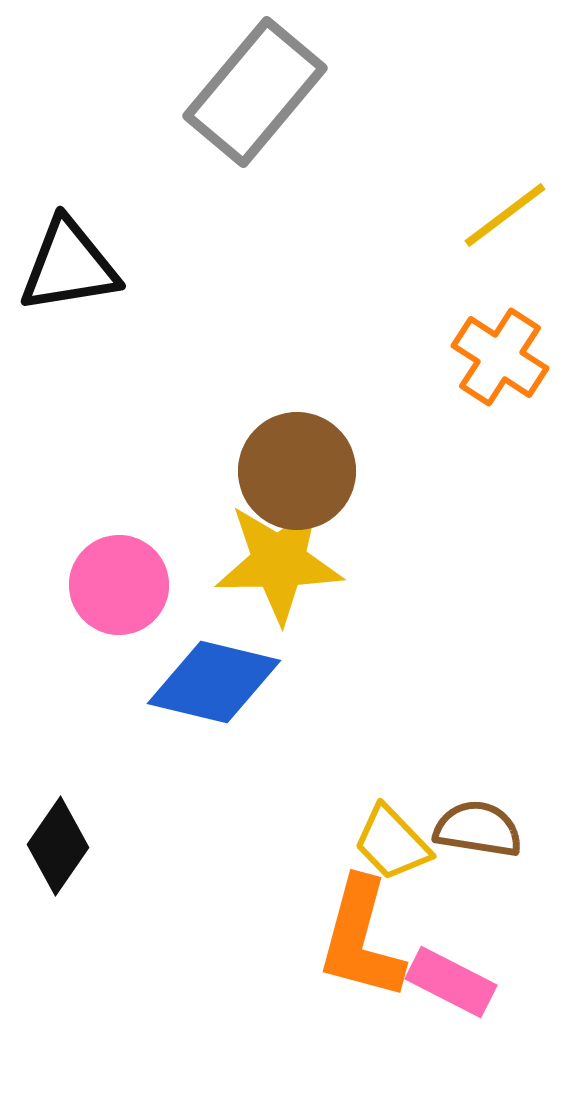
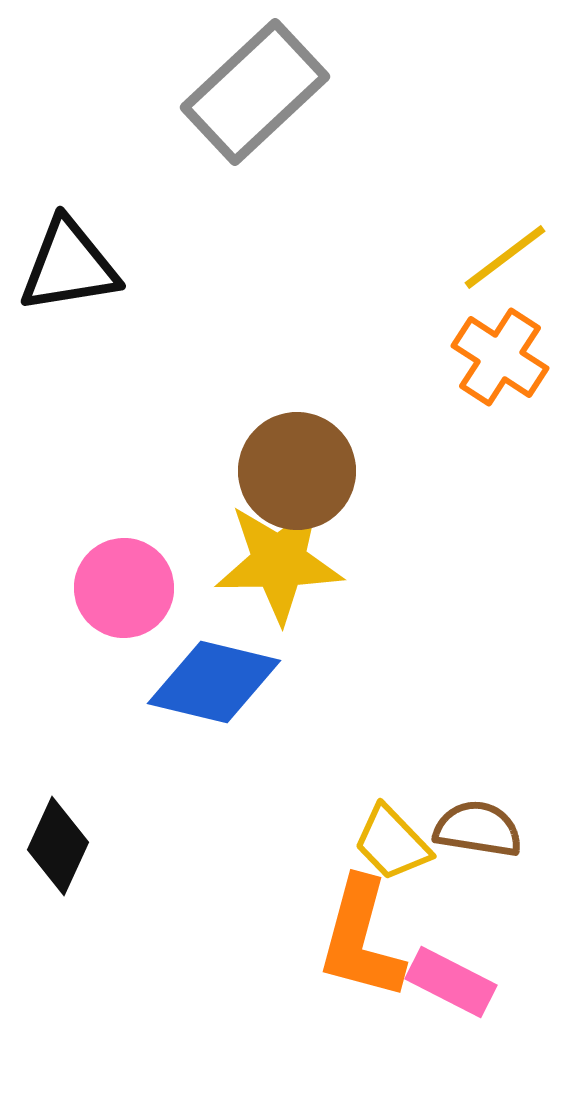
gray rectangle: rotated 7 degrees clockwise
yellow line: moved 42 px down
pink circle: moved 5 px right, 3 px down
black diamond: rotated 10 degrees counterclockwise
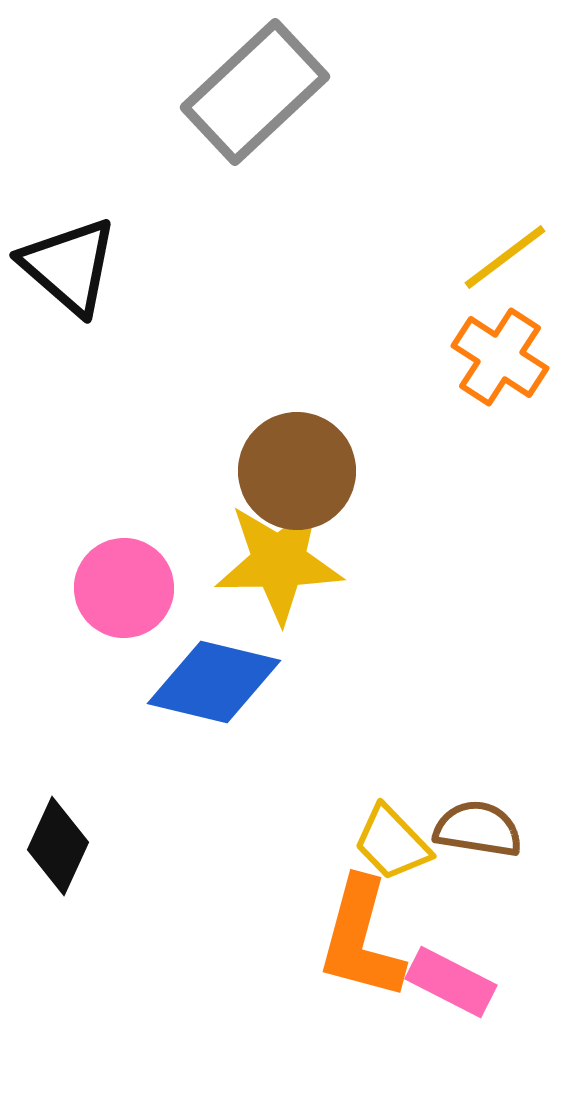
black triangle: rotated 50 degrees clockwise
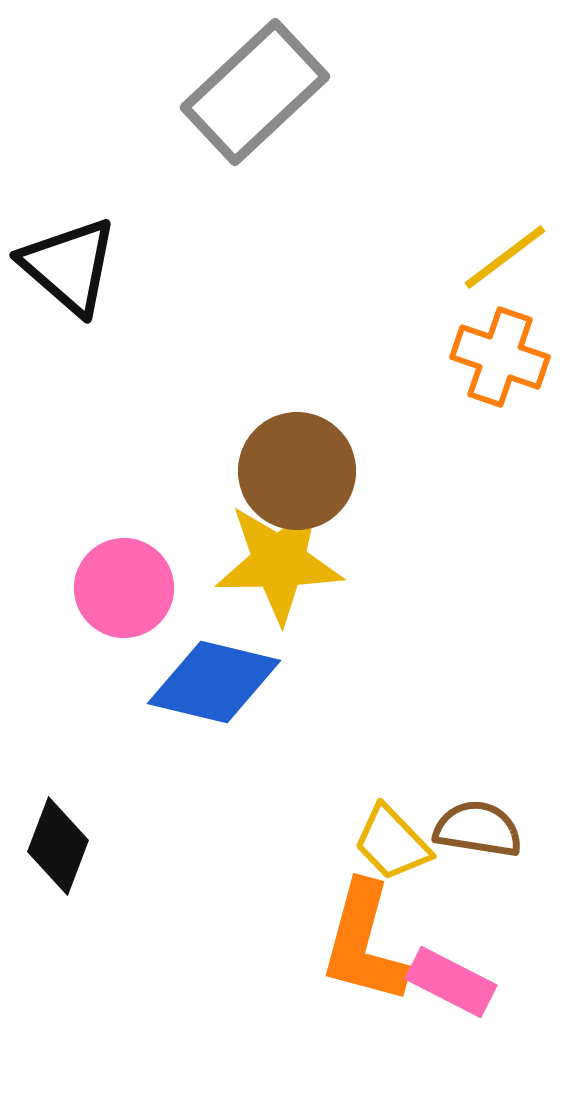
orange cross: rotated 14 degrees counterclockwise
black diamond: rotated 4 degrees counterclockwise
orange L-shape: moved 3 px right, 4 px down
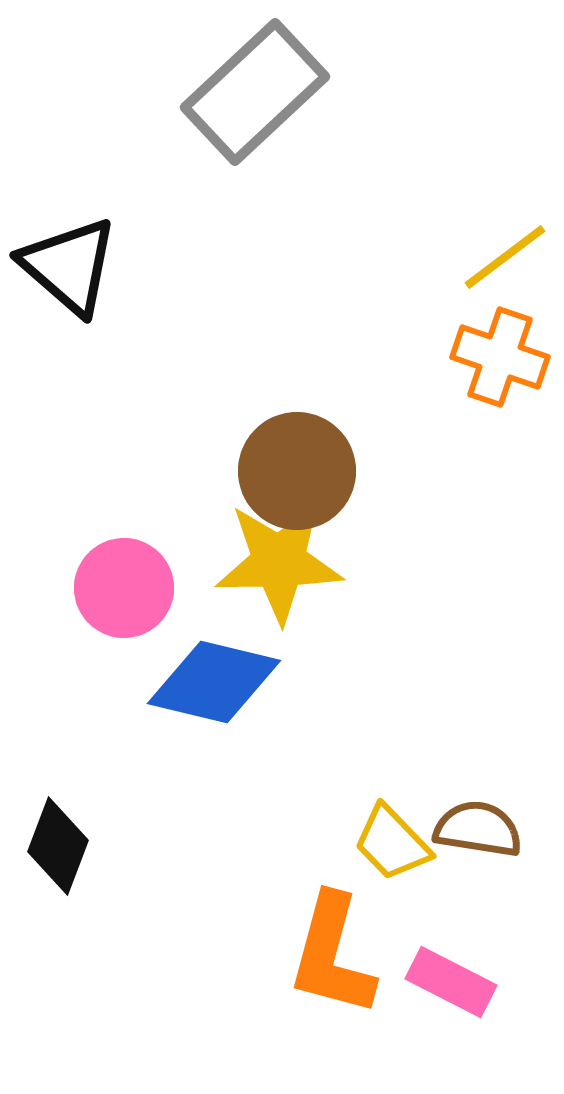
orange L-shape: moved 32 px left, 12 px down
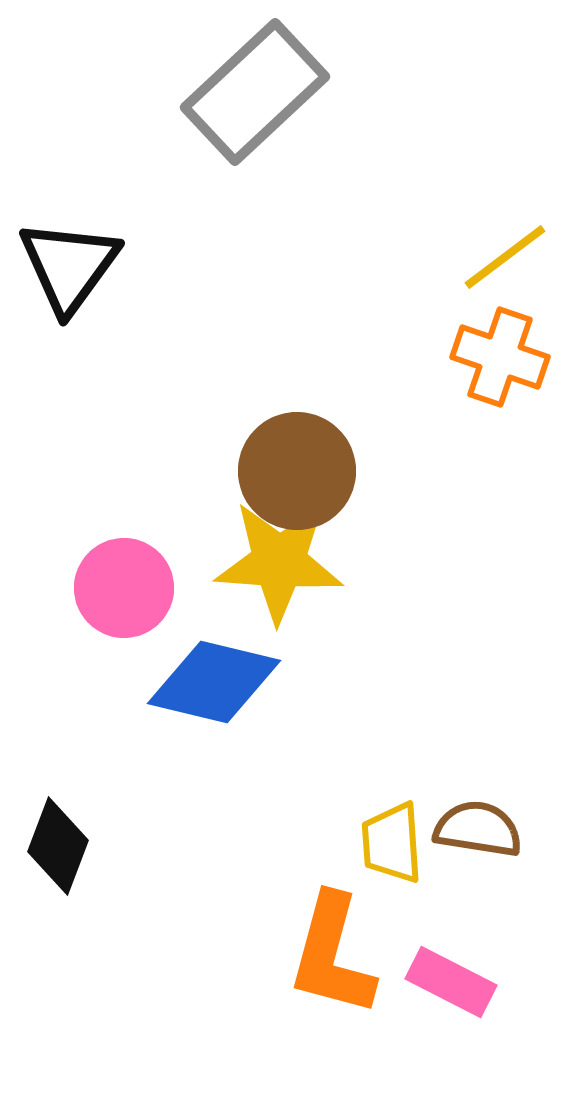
black triangle: rotated 25 degrees clockwise
yellow star: rotated 5 degrees clockwise
yellow trapezoid: rotated 40 degrees clockwise
